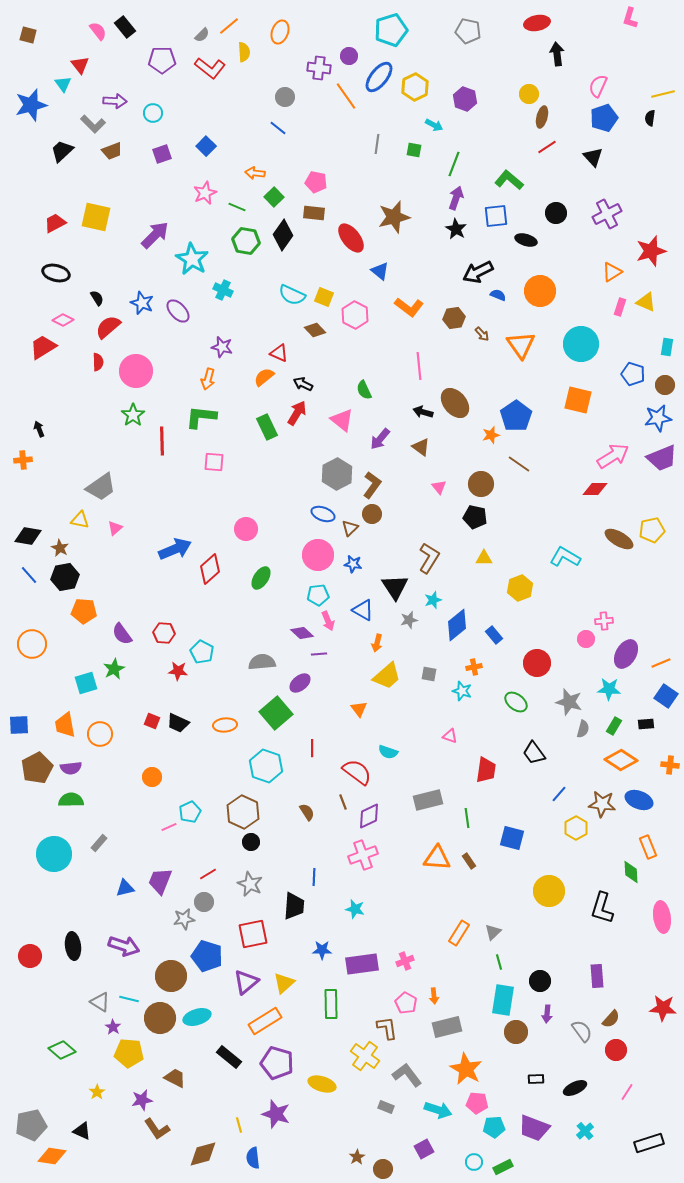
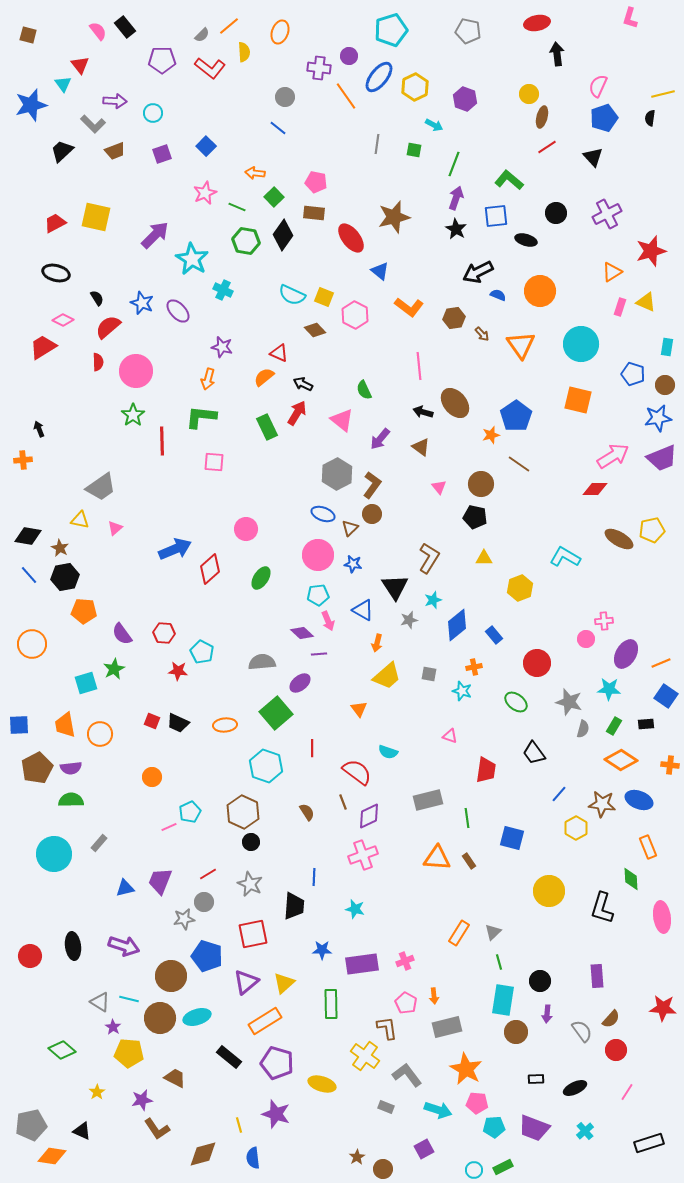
brown trapezoid at (112, 151): moved 3 px right
green diamond at (631, 872): moved 7 px down
cyan circle at (474, 1162): moved 8 px down
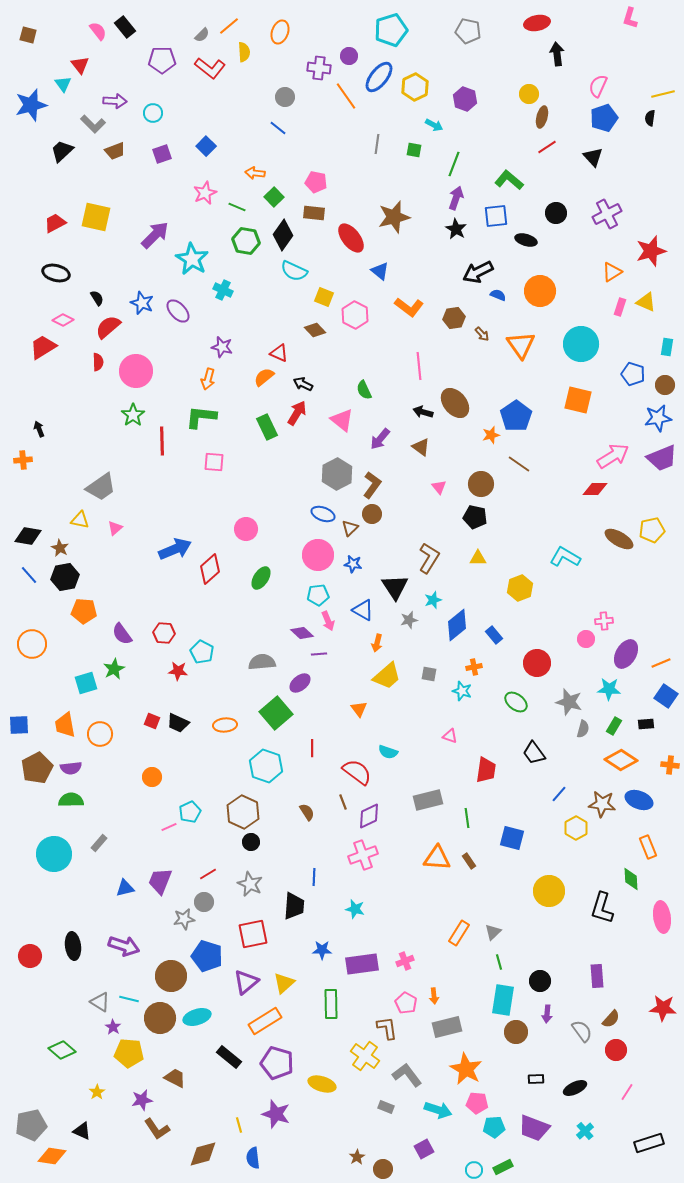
cyan semicircle at (292, 295): moved 2 px right, 24 px up
yellow triangle at (484, 558): moved 6 px left
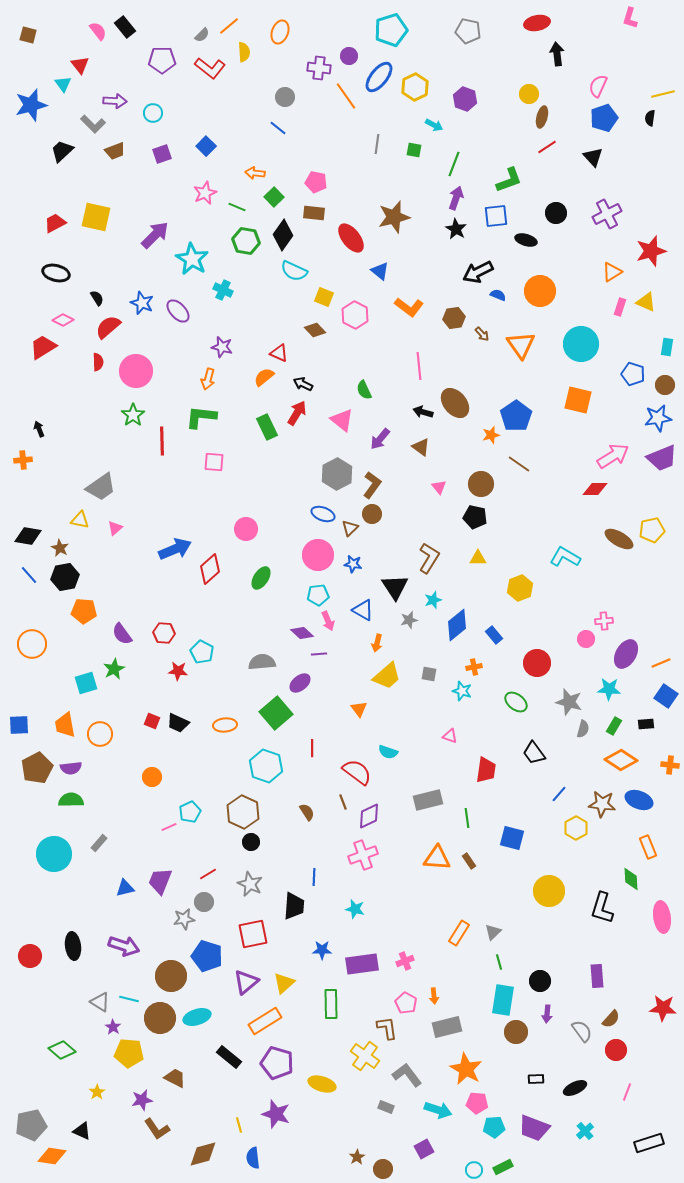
green L-shape at (509, 180): rotated 120 degrees clockwise
pink line at (627, 1092): rotated 12 degrees counterclockwise
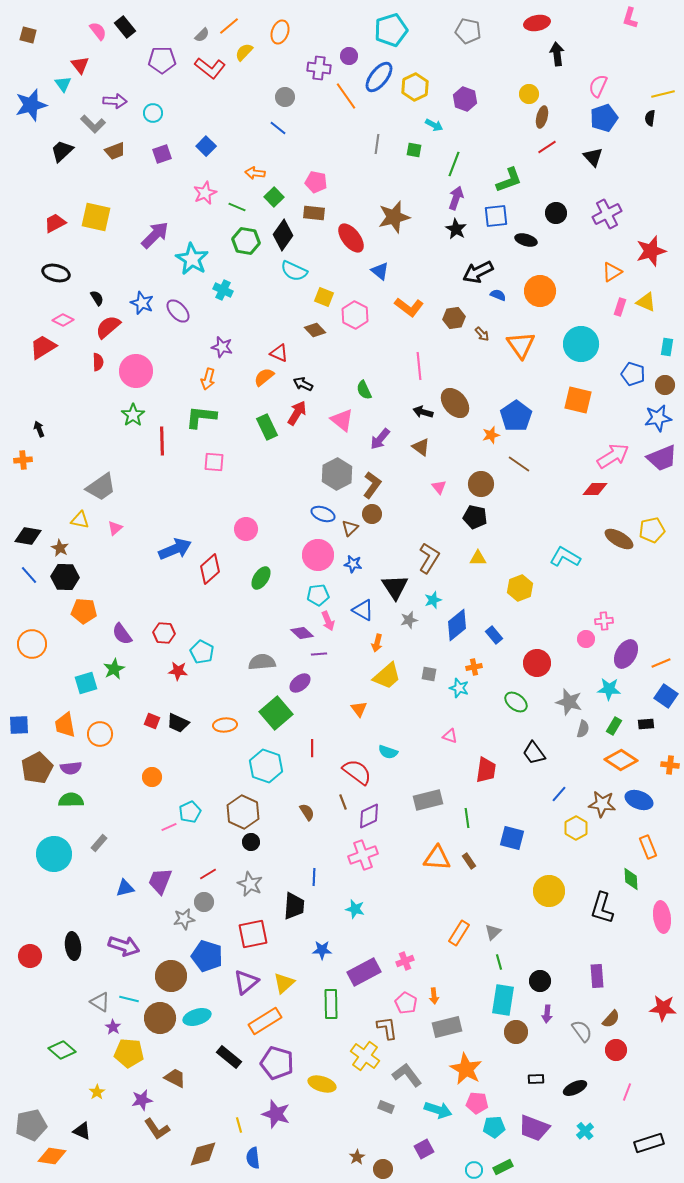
yellow semicircle at (244, 52): rotated 132 degrees counterclockwise
black hexagon at (65, 577): rotated 12 degrees clockwise
cyan star at (462, 691): moved 3 px left, 3 px up
purple rectangle at (362, 964): moved 2 px right, 8 px down; rotated 20 degrees counterclockwise
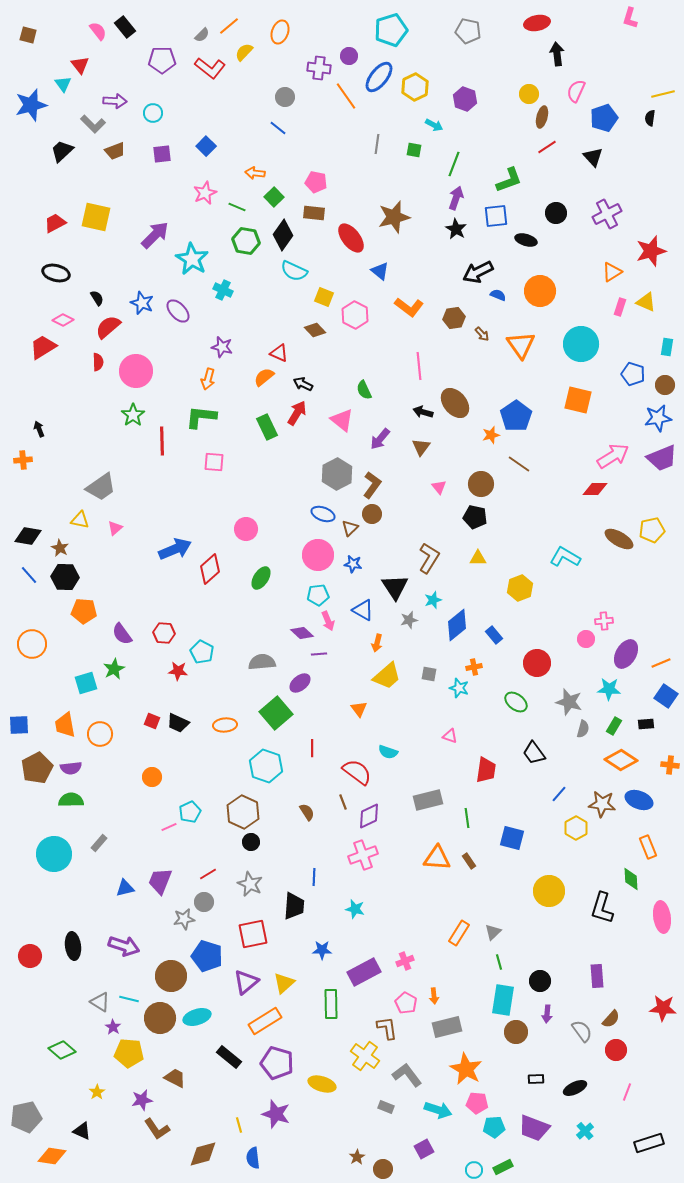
pink semicircle at (598, 86): moved 22 px left, 5 px down
purple square at (162, 154): rotated 12 degrees clockwise
brown triangle at (421, 447): rotated 30 degrees clockwise
gray pentagon at (31, 1125): moved 5 px left, 8 px up
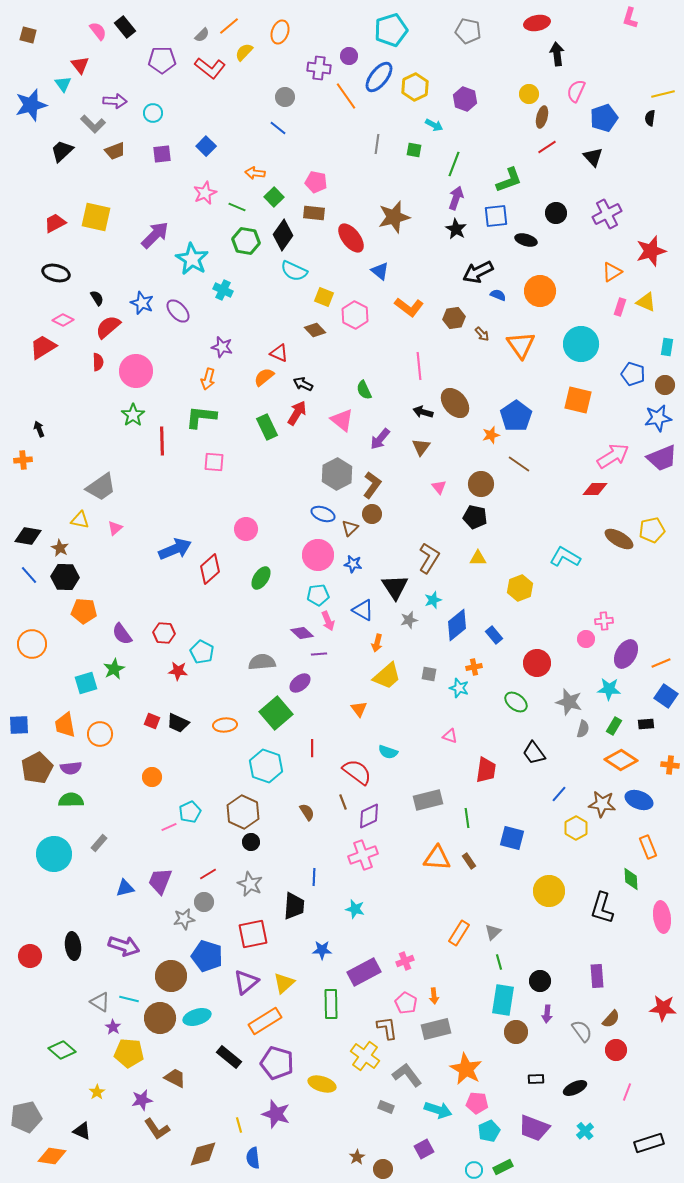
gray rectangle at (447, 1027): moved 11 px left, 2 px down
cyan pentagon at (494, 1127): moved 5 px left, 4 px down; rotated 20 degrees counterclockwise
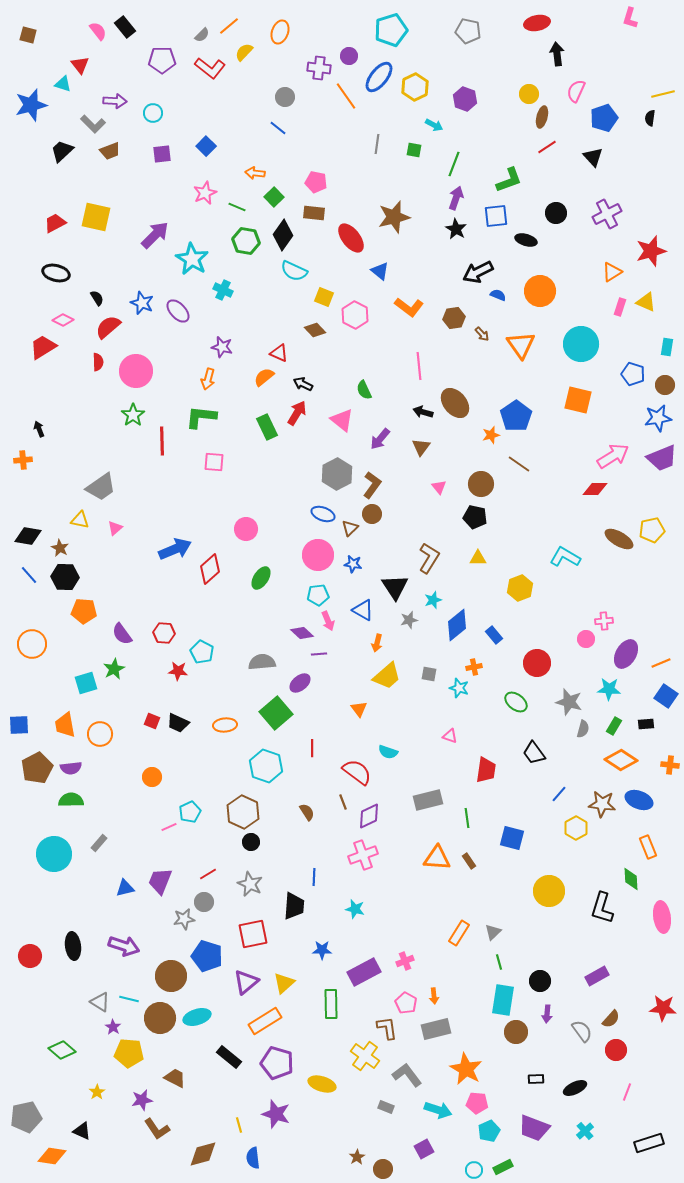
cyan triangle at (63, 84): rotated 36 degrees counterclockwise
brown trapezoid at (115, 151): moved 5 px left
purple rectangle at (597, 976): rotated 65 degrees clockwise
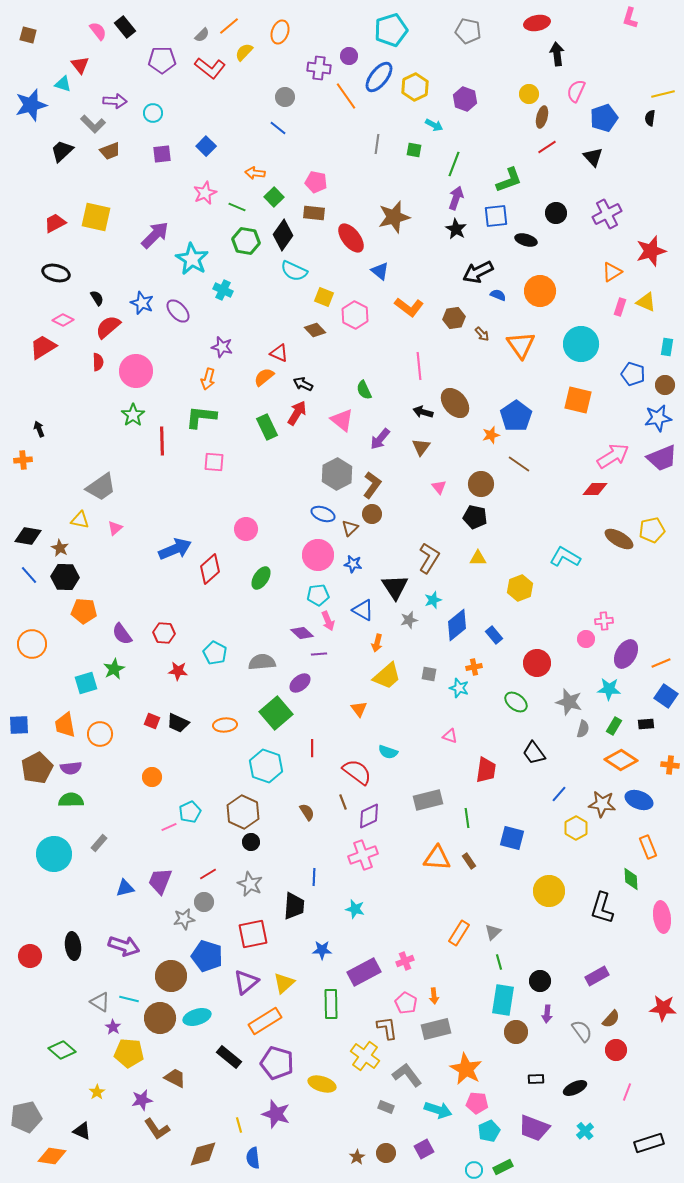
cyan pentagon at (202, 652): moved 13 px right, 1 px down
brown circle at (383, 1169): moved 3 px right, 16 px up
